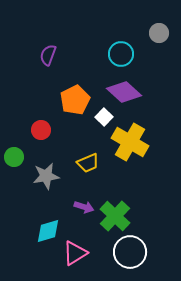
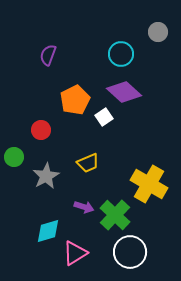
gray circle: moved 1 px left, 1 px up
white square: rotated 12 degrees clockwise
yellow cross: moved 19 px right, 42 px down
gray star: rotated 20 degrees counterclockwise
green cross: moved 1 px up
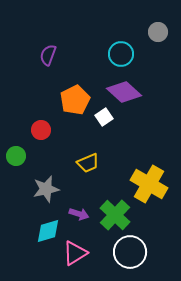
green circle: moved 2 px right, 1 px up
gray star: moved 13 px down; rotated 16 degrees clockwise
purple arrow: moved 5 px left, 7 px down
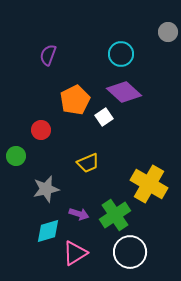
gray circle: moved 10 px right
green cross: rotated 12 degrees clockwise
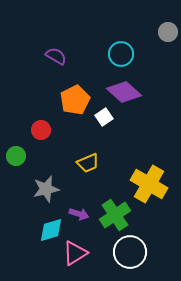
purple semicircle: moved 8 px right, 1 px down; rotated 100 degrees clockwise
cyan diamond: moved 3 px right, 1 px up
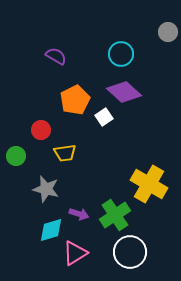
yellow trapezoid: moved 23 px left, 10 px up; rotated 15 degrees clockwise
gray star: rotated 28 degrees clockwise
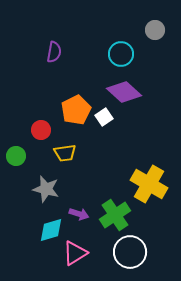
gray circle: moved 13 px left, 2 px up
purple semicircle: moved 2 px left, 4 px up; rotated 70 degrees clockwise
orange pentagon: moved 1 px right, 10 px down
